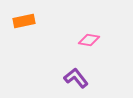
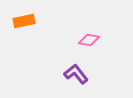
purple L-shape: moved 4 px up
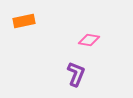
purple L-shape: rotated 60 degrees clockwise
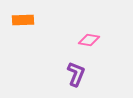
orange rectangle: moved 1 px left, 1 px up; rotated 10 degrees clockwise
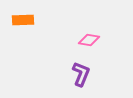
purple L-shape: moved 5 px right
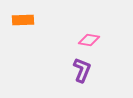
purple L-shape: moved 1 px right, 4 px up
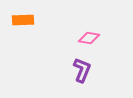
pink diamond: moved 2 px up
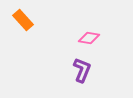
orange rectangle: rotated 50 degrees clockwise
